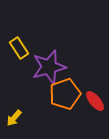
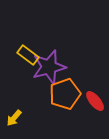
yellow rectangle: moved 9 px right, 7 px down; rotated 20 degrees counterclockwise
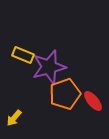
yellow rectangle: moved 5 px left; rotated 15 degrees counterclockwise
red ellipse: moved 2 px left
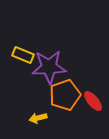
purple star: rotated 12 degrees clockwise
orange pentagon: moved 1 px down
yellow arrow: moved 24 px right; rotated 36 degrees clockwise
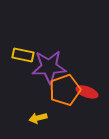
yellow rectangle: rotated 10 degrees counterclockwise
orange pentagon: moved 5 px up
red ellipse: moved 6 px left, 9 px up; rotated 30 degrees counterclockwise
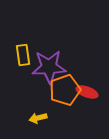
yellow rectangle: rotated 70 degrees clockwise
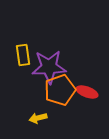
orange pentagon: moved 5 px left
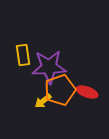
yellow arrow: moved 5 px right, 17 px up; rotated 24 degrees counterclockwise
